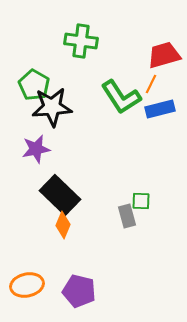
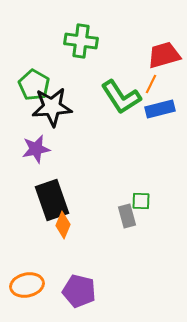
black rectangle: moved 8 px left, 5 px down; rotated 27 degrees clockwise
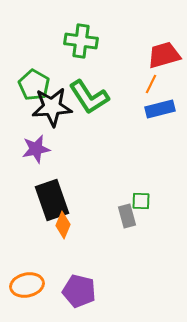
green L-shape: moved 32 px left
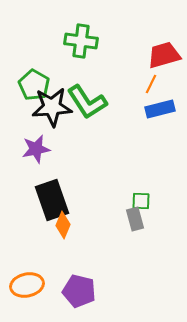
green L-shape: moved 2 px left, 5 px down
gray rectangle: moved 8 px right, 3 px down
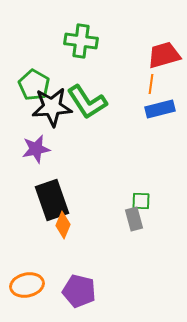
orange line: rotated 18 degrees counterclockwise
gray rectangle: moved 1 px left
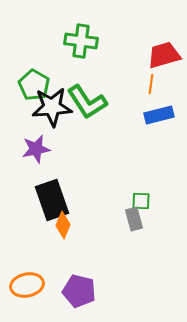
blue rectangle: moved 1 px left, 6 px down
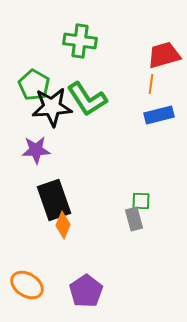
green cross: moved 1 px left
green L-shape: moved 3 px up
purple star: moved 1 px down; rotated 8 degrees clockwise
black rectangle: moved 2 px right
orange ellipse: rotated 44 degrees clockwise
purple pentagon: moved 7 px right; rotated 24 degrees clockwise
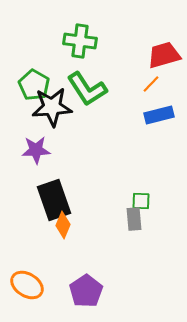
orange line: rotated 36 degrees clockwise
green L-shape: moved 10 px up
gray rectangle: rotated 10 degrees clockwise
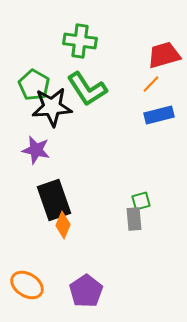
purple star: rotated 16 degrees clockwise
green square: rotated 18 degrees counterclockwise
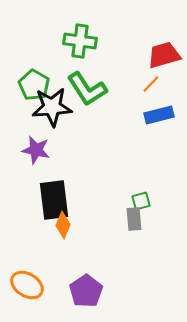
black rectangle: rotated 12 degrees clockwise
